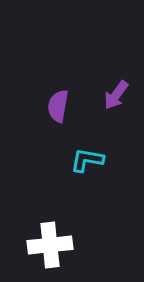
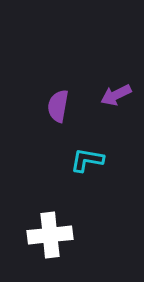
purple arrow: rotated 28 degrees clockwise
white cross: moved 10 px up
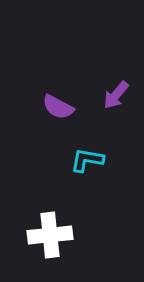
purple arrow: rotated 24 degrees counterclockwise
purple semicircle: moved 1 px down; rotated 72 degrees counterclockwise
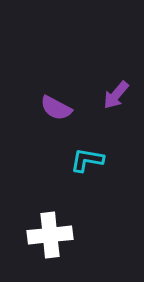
purple semicircle: moved 2 px left, 1 px down
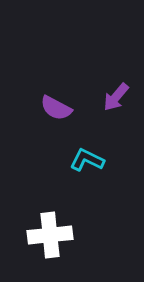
purple arrow: moved 2 px down
cyan L-shape: rotated 16 degrees clockwise
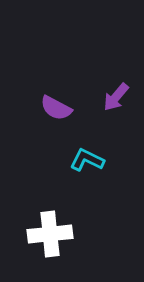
white cross: moved 1 px up
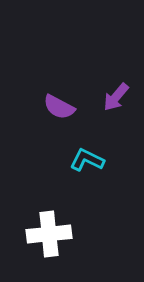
purple semicircle: moved 3 px right, 1 px up
white cross: moved 1 px left
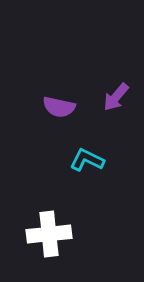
purple semicircle: rotated 16 degrees counterclockwise
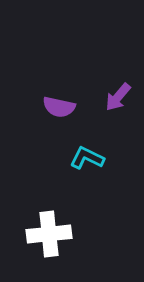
purple arrow: moved 2 px right
cyan L-shape: moved 2 px up
